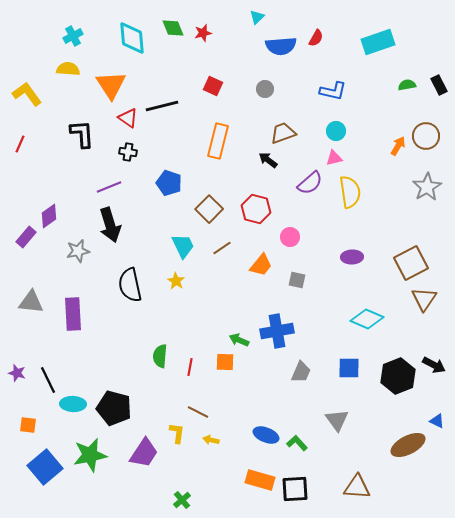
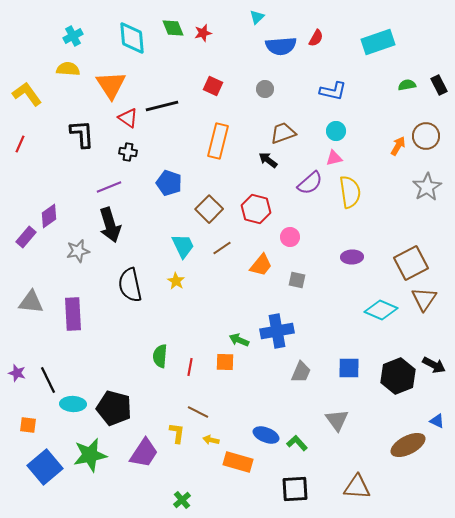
cyan diamond at (367, 319): moved 14 px right, 9 px up
orange rectangle at (260, 480): moved 22 px left, 18 px up
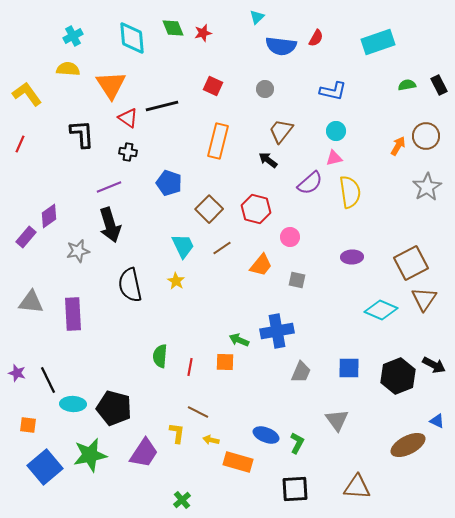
blue semicircle at (281, 46): rotated 12 degrees clockwise
brown trapezoid at (283, 133): moved 2 px left, 2 px up; rotated 32 degrees counterclockwise
green L-shape at (297, 443): rotated 70 degrees clockwise
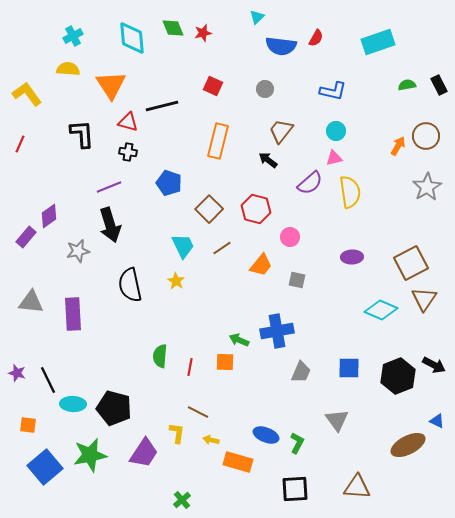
red triangle at (128, 118): moved 4 px down; rotated 20 degrees counterclockwise
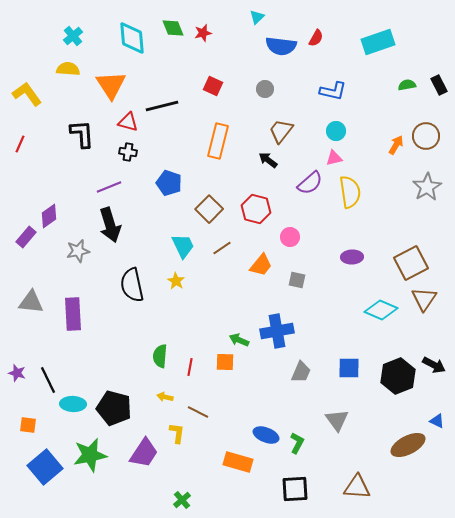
cyan cross at (73, 36): rotated 12 degrees counterclockwise
orange arrow at (398, 146): moved 2 px left, 1 px up
black semicircle at (130, 285): moved 2 px right
yellow arrow at (211, 440): moved 46 px left, 43 px up
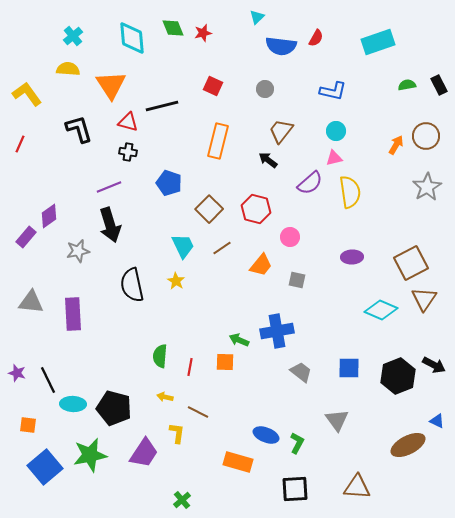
black L-shape at (82, 134): moved 3 px left, 5 px up; rotated 12 degrees counterclockwise
gray trapezoid at (301, 372): rotated 75 degrees counterclockwise
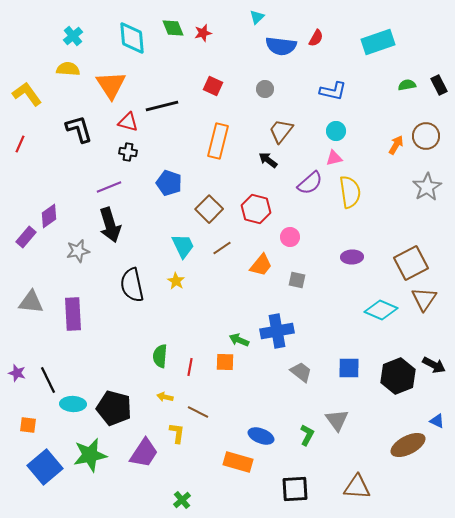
blue ellipse at (266, 435): moved 5 px left, 1 px down
green L-shape at (297, 443): moved 10 px right, 8 px up
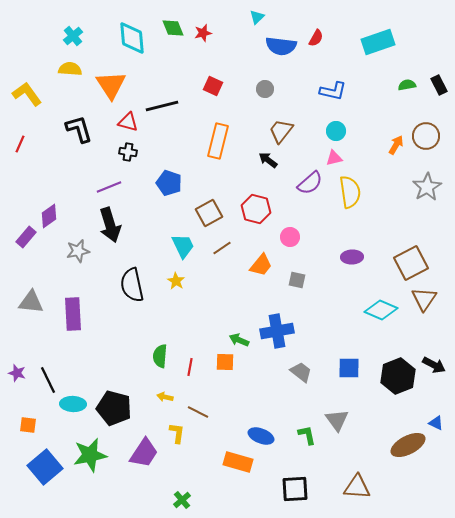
yellow semicircle at (68, 69): moved 2 px right
brown square at (209, 209): moved 4 px down; rotated 16 degrees clockwise
blue triangle at (437, 421): moved 1 px left, 2 px down
green L-shape at (307, 435): rotated 40 degrees counterclockwise
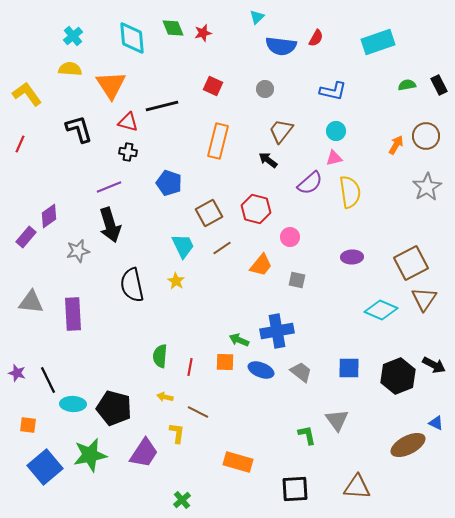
blue ellipse at (261, 436): moved 66 px up
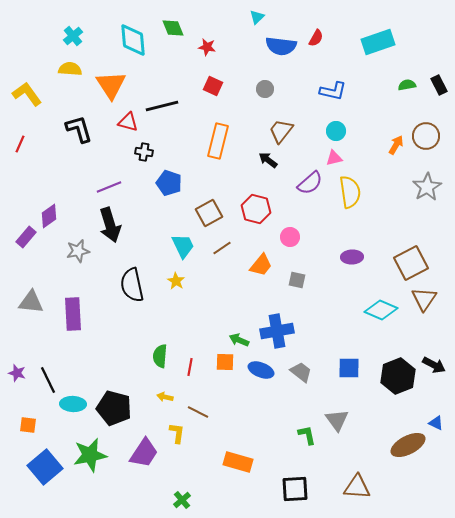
red star at (203, 33): moved 4 px right, 14 px down; rotated 24 degrees clockwise
cyan diamond at (132, 38): moved 1 px right, 2 px down
black cross at (128, 152): moved 16 px right
